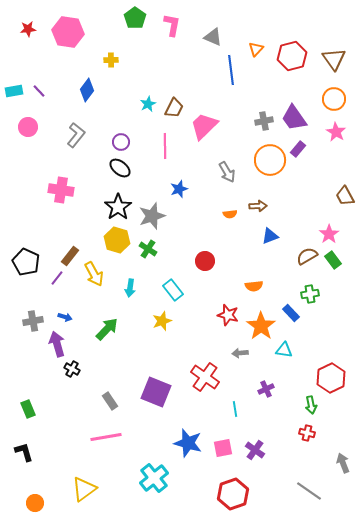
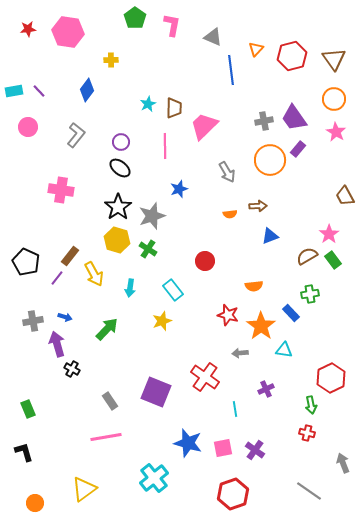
brown trapezoid at (174, 108): rotated 25 degrees counterclockwise
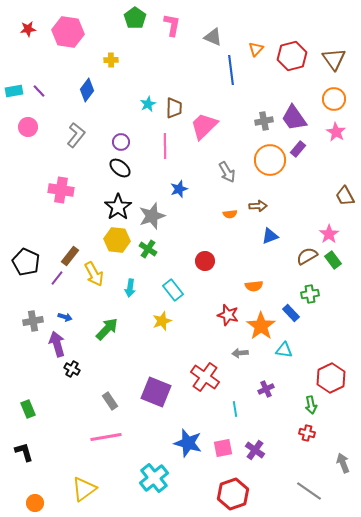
yellow hexagon at (117, 240): rotated 10 degrees counterclockwise
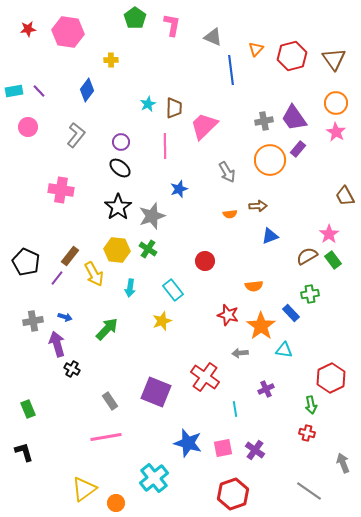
orange circle at (334, 99): moved 2 px right, 4 px down
yellow hexagon at (117, 240): moved 10 px down
orange circle at (35, 503): moved 81 px right
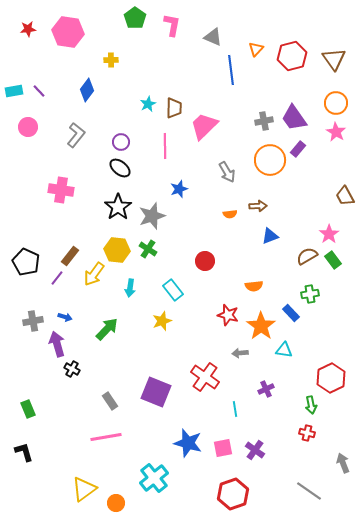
yellow arrow at (94, 274): rotated 65 degrees clockwise
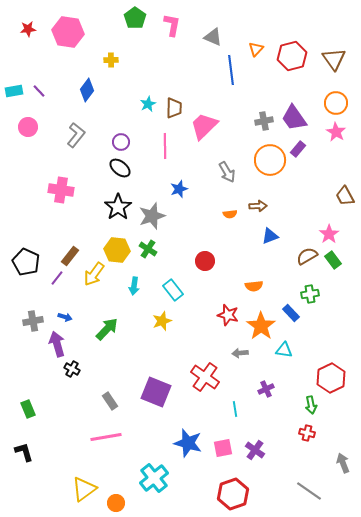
cyan arrow at (130, 288): moved 4 px right, 2 px up
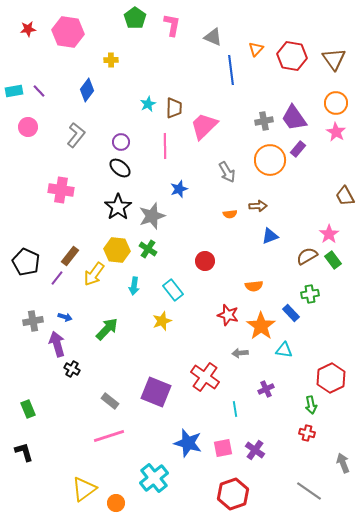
red hexagon at (292, 56): rotated 24 degrees clockwise
gray rectangle at (110, 401): rotated 18 degrees counterclockwise
pink line at (106, 437): moved 3 px right, 1 px up; rotated 8 degrees counterclockwise
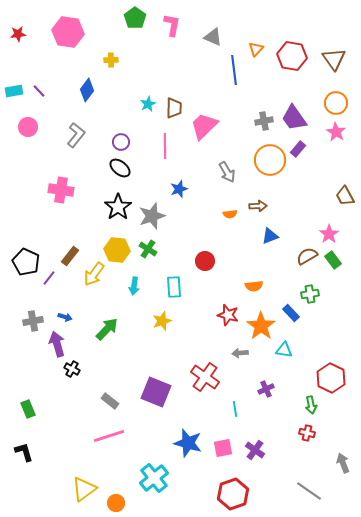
red star at (28, 29): moved 10 px left, 5 px down
blue line at (231, 70): moved 3 px right
purple line at (57, 278): moved 8 px left
cyan rectangle at (173, 290): moved 1 px right, 3 px up; rotated 35 degrees clockwise
red hexagon at (331, 378): rotated 8 degrees counterclockwise
